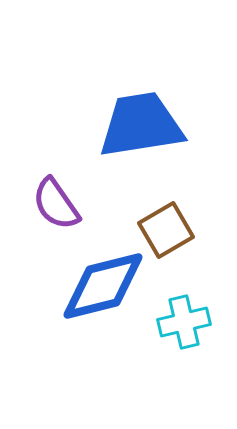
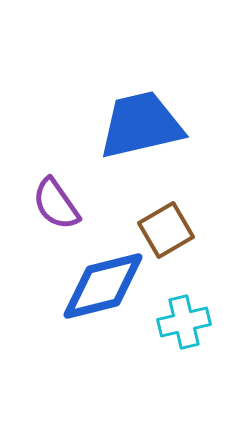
blue trapezoid: rotated 4 degrees counterclockwise
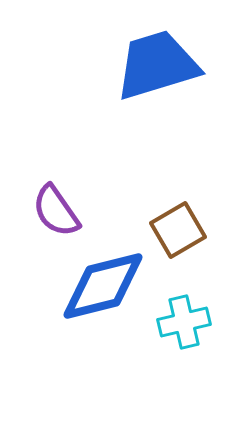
blue trapezoid: moved 16 px right, 60 px up; rotated 4 degrees counterclockwise
purple semicircle: moved 7 px down
brown square: moved 12 px right
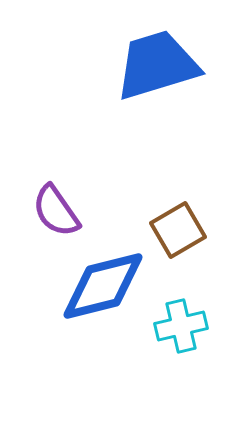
cyan cross: moved 3 px left, 4 px down
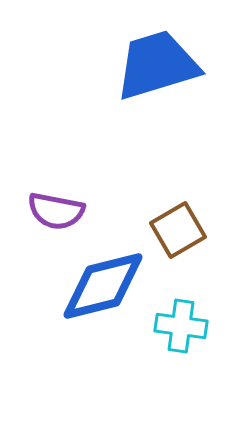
purple semicircle: rotated 44 degrees counterclockwise
cyan cross: rotated 21 degrees clockwise
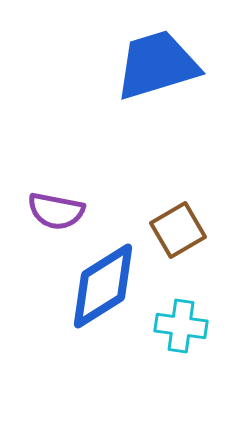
blue diamond: rotated 18 degrees counterclockwise
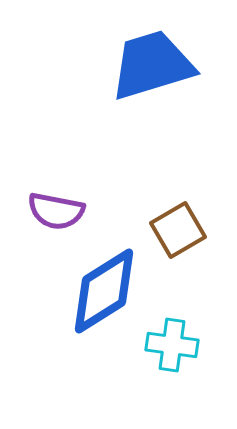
blue trapezoid: moved 5 px left
blue diamond: moved 1 px right, 5 px down
cyan cross: moved 9 px left, 19 px down
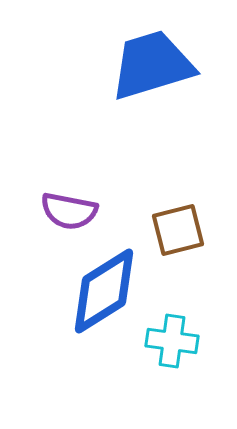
purple semicircle: moved 13 px right
brown square: rotated 16 degrees clockwise
cyan cross: moved 4 px up
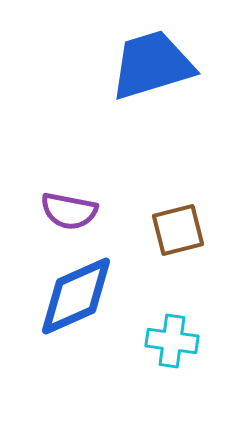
blue diamond: moved 28 px left, 5 px down; rotated 8 degrees clockwise
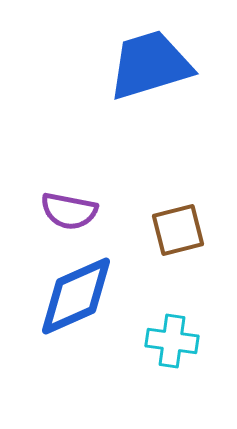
blue trapezoid: moved 2 px left
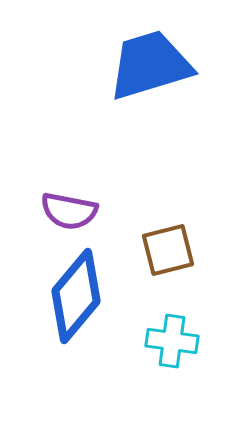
brown square: moved 10 px left, 20 px down
blue diamond: rotated 26 degrees counterclockwise
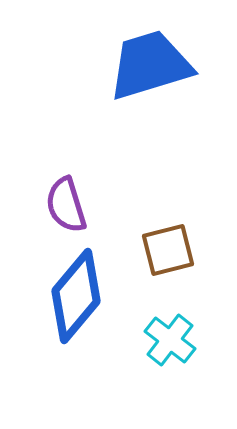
purple semicircle: moved 3 px left, 6 px up; rotated 62 degrees clockwise
cyan cross: moved 2 px left, 1 px up; rotated 30 degrees clockwise
